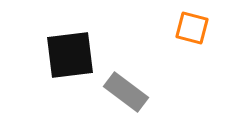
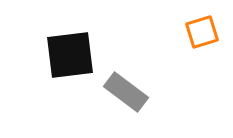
orange square: moved 10 px right, 4 px down; rotated 32 degrees counterclockwise
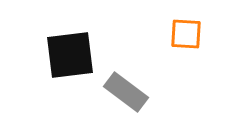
orange square: moved 16 px left, 2 px down; rotated 20 degrees clockwise
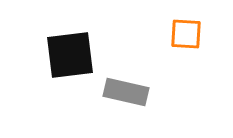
gray rectangle: rotated 24 degrees counterclockwise
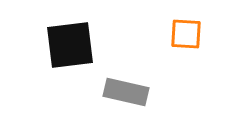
black square: moved 10 px up
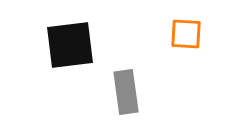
gray rectangle: rotated 69 degrees clockwise
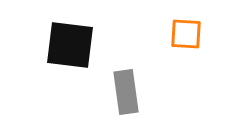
black square: rotated 14 degrees clockwise
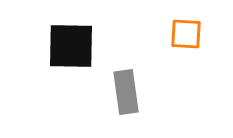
black square: moved 1 px right, 1 px down; rotated 6 degrees counterclockwise
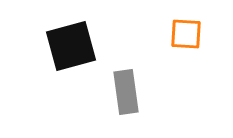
black square: rotated 16 degrees counterclockwise
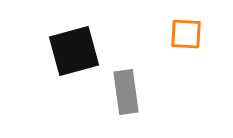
black square: moved 3 px right, 5 px down
